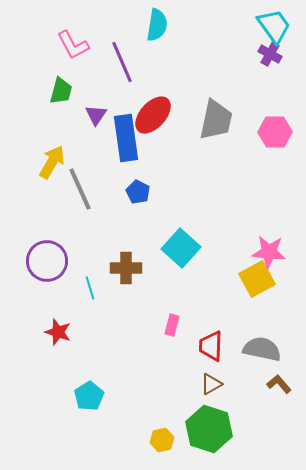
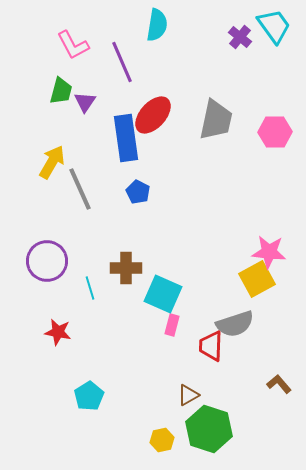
purple cross: moved 30 px left, 17 px up; rotated 10 degrees clockwise
purple triangle: moved 11 px left, 13 px up
cyan square: moved 18 px left, 46 px down; rotated 18 degrees counterclockwise
red star: rotated 8 degrees counterclockwise
gray semicircle: moved 27 px left, 25 px up; rotated 150 degrees clockwise
brown triangle: moved 23 px left, 11 px down
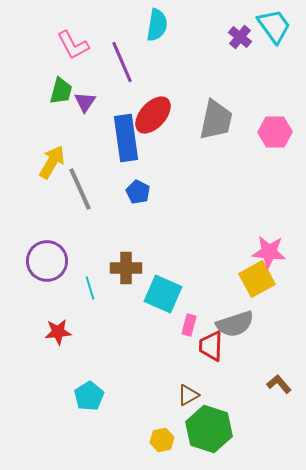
pink rectangle: moved 17 px right
red star: rotated 16 degrees counterclockwise
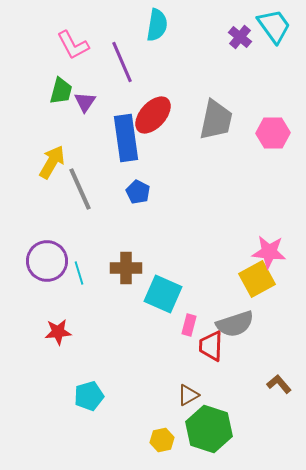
pink hexagon: moved 2 px left, 1 px down
cyan line: moved 11 px left, 15 px up
cyan pentagon: rotated 16 degrees clockwise
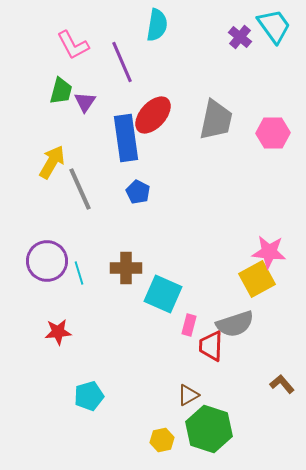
brown L-shape: moved 3 px right
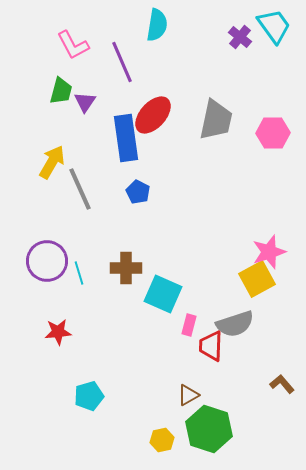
pink star: rotated 24 degrees counterclockwise
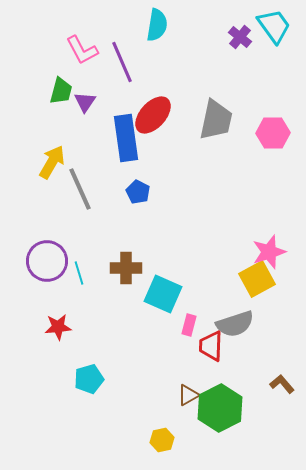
pink L-shape: moved 9 px right, 5 px down
red star: moved 5 px up
cyan pentagon: moved 17 px up
green hexagon: moved 11 px right, 21 px up; rotated 15 degrees clockwise
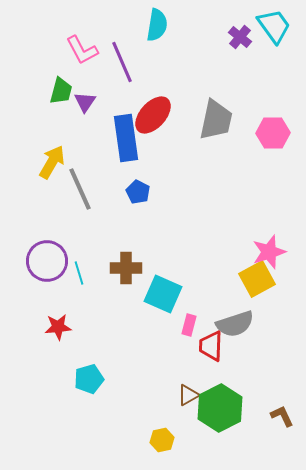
brown L-shape: moved 32 px down; rotated 15 degrees clockwise
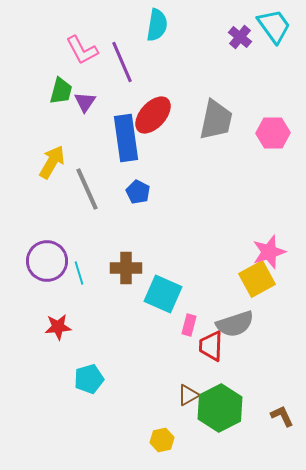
gray line: moved 7 px right
